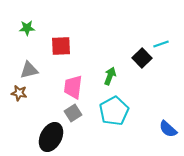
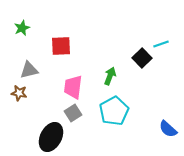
green star: moved 5 px left; rotated 21 degrees counterclockwise
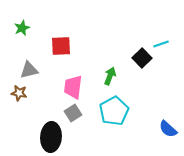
black ellipse: rotated 24 degrees counterclockwise
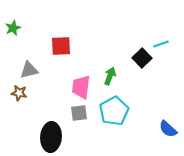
green star: moved 9 px left
pink trapezoid: moved 8 px right
gray square: moved 6 px right; rotated 24 degrees clockwise
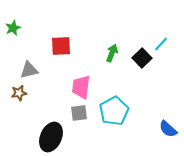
cyan line: rotated 28 degrees counterclockwise
green arrow: moved 2 px right, 23 px up
brown star: rotated 21 degrees counterclockwise
black ellipse: rotated 20 degrees clockwise
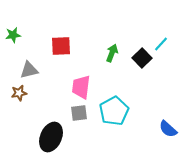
green star: moved 7 px down; rotated 14 degrees clockwise
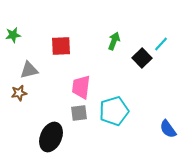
green arrow: moved 2 px right, 12 px up
cyan pentagon: rotated 12 degrees clockwise
blue semicircle: rotated 12 degrees clockwise
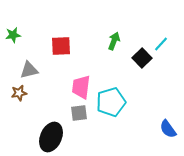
cyan pentagon: moved 3 px left, 9 px up
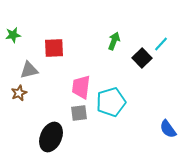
red square: moved 7 px left, 2 px down
brown star: rotated 14 degrees counterclockwise
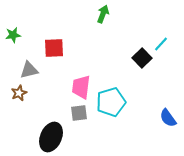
green arrow: moved 11 px left, 27 px up
blue semicircle: moved 11 px up
